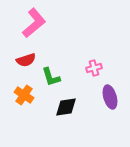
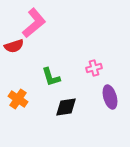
red semicircle: moved 12 px left, 14 px up
orange cross: moved 6 px left, 4 px down
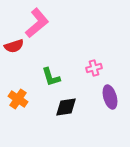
pink L-shape: moved 3 px right
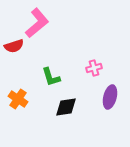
purple ellipse: rotated 30 degrees clockwise
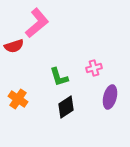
green L-shape: moved 8 px right
black diamond: rotated 25 degrees counterclockwise
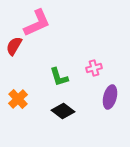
pink L-shape: rotated 16 degrees clockwise
red semicircle: rotated 138 degrees clockwise
orange cross: rotated 12 degrees clockwise
black diamond: moved 3 px left, 4 px down; rotated 70 degrees clockwise
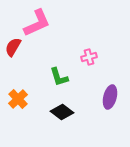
red semicircle: moved 1 px left, 1 px down
pink cross: moved 5 px left, 11 px up
black diamond: moved 1 px left, 1 px down
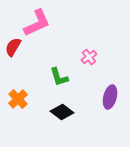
pink cross: rotated 21 degrees counterclockwise
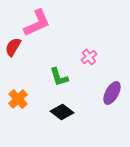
purple ellipse: moved 2 px right, 4 px up; rotated 15 degrees clockwise
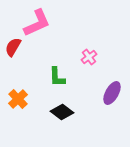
green L-shape: moved 2 px left; rotated 15 degrees clockwise
